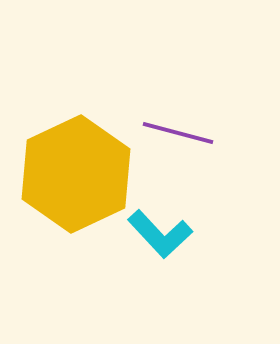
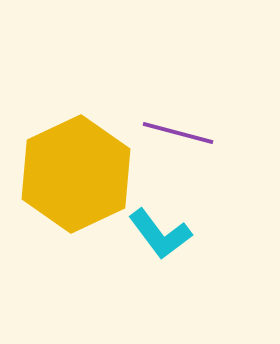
cyan L-shape: rotated 6 degrees clockwise
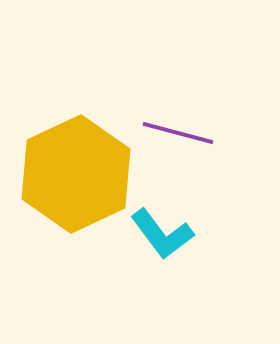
cyan L-shape: moved 2 px right
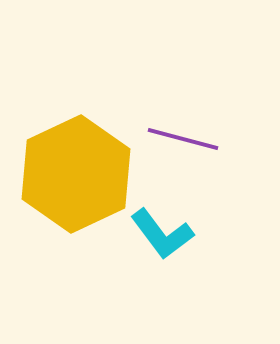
purple line: moved 5 px right, 6 px down
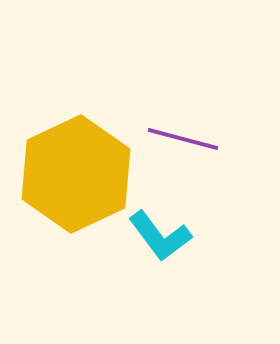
cyan L-shape: moved 2 px left, 2 px down
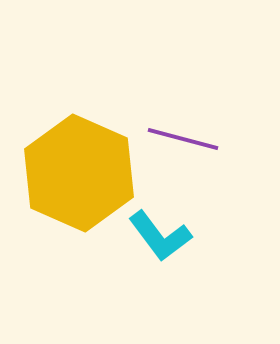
yellow hexagon: moved 3 px right, 1 px up; rotated 11 degrees counterclockwise
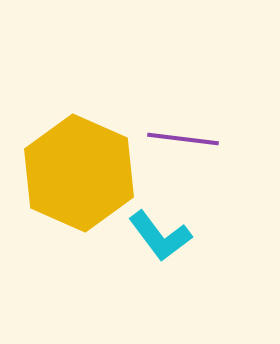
purple line: rotated 8 degrees counterclockwise
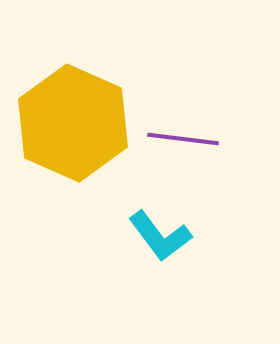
yellow hexagon: moved 6 px left, 50 px up
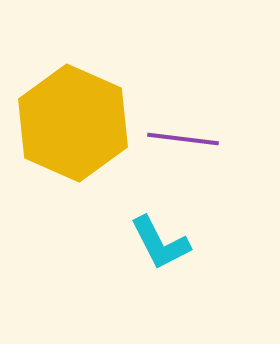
cyan L-shape: moved 7 px down; rotated 10 degrees clockwise
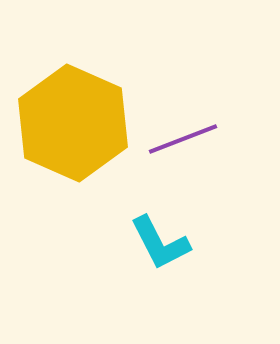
purple line: rotated 28 degrees counterclockwise
